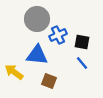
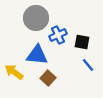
gray circle: moved 1 px left, 1 px up
blue line: moved 6 px right, 2 px down
brown square: moved 1 px left, 3 px up; rotated 21 degrees clockwise
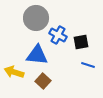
blue cross: rotated 36 degrees counterclockwise
black square: moved 1 px left; rotated 21 degrees counterclockwise
blue line: rotated 32 degrees counterclockwise
yellow arrow: rotated 18 degrees counterclockwise
brown square: moved 5 px left, 3 px down
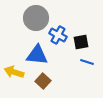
blue line: moved 1 px left, 3 px up
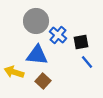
gray circle: moved 3 px down
blue cross: rotated 12 degrees clockwise
blue line: rotated 32 degrees clockwise
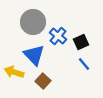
gray circle: moved 3 px left, 1 px down
blue cross: moved 1 px down
black square: rotated 14 degrees counterclockwise
blue triangle: moved 3 px left; rotated 40 degrees clockwise
blue line: moved 3 px left, 2 px down
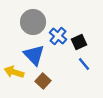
black square: moved 2 px left
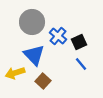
gray circle: moved 1 px left
blue line: moved 3 px left
yellow arrow: moved 1 px right, 1 px down; rotated 36 degrees counterclockwise
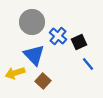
blue line: moved 7 px right
